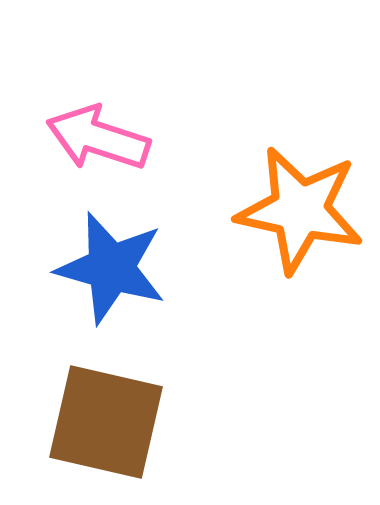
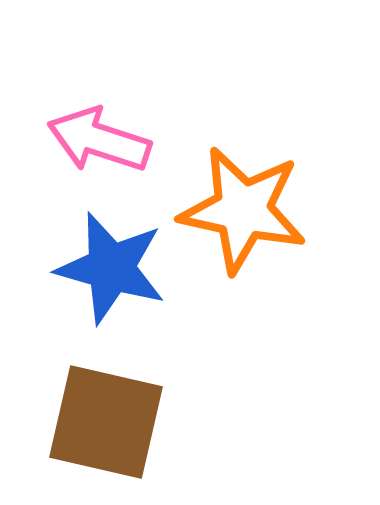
pink arrow: moved 1 px right, 2 px down
orange star: moved 57 px left
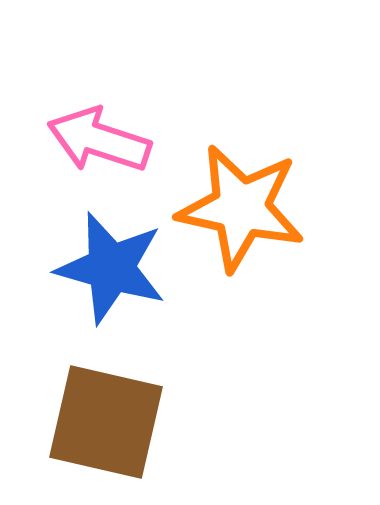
orange star: moved 2 px left, 2 px up
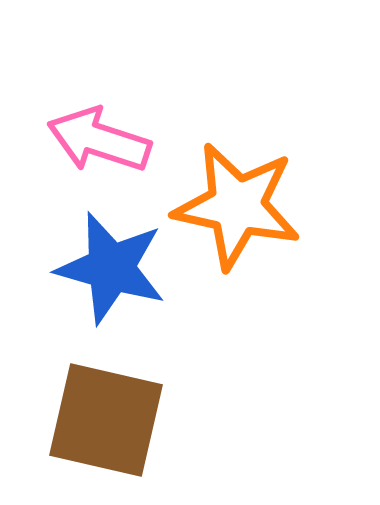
orange star: moved 4 px left, 2 px up
brown square: moved 2 px up
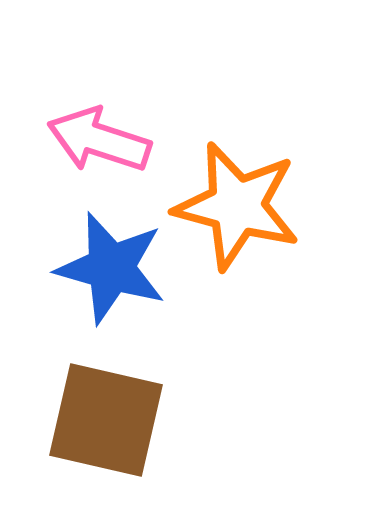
orange star: rotated 3 degrees clockwise
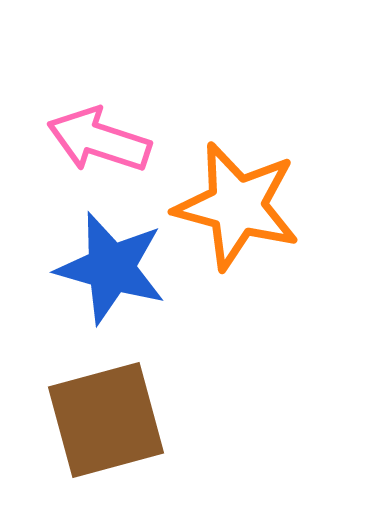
brown square: rotated 28 degrees counterclockwise
